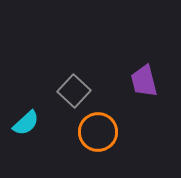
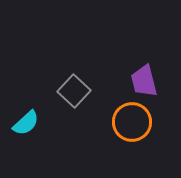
orange circle: moved 34 px right, 10 px up
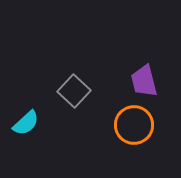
orange circle: moved 2 px right, 3 px down
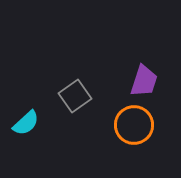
purple trapezoid: rotated 148 degrees counterclockwise
gray square: moved 1 px right, 5 px down; rotated 12 degrees clockwise
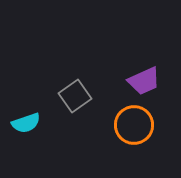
purple trapezoid: rotated 48 degrees clockwise
cyan semicircle: rotated 24 degrees clockwise
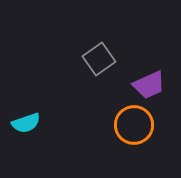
purple trapezoid: moved 5 px right, 4 px down
gray square: moved 24 px right, 37 px up
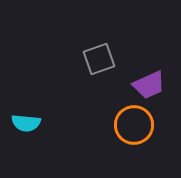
gray square: rotated 16 degrees clockwise
cyan semicircle: rotated 24 degrees clockwise
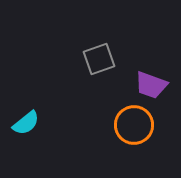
purple trapezoid: moved 2 px right; rotated 44 degrees clockwise
cyan semicircle: rotated 44 degrees counterclockwise
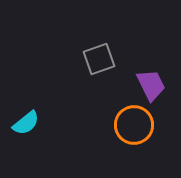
purple trapezoid: rotated 136 degrees counterclockwise
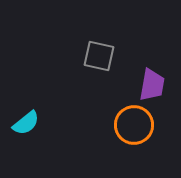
gray square: moved 3 px up; rotated 32 degrees clockwise
purple trapezoid: moved 1 px right; rotated 36 degrees clockwise
